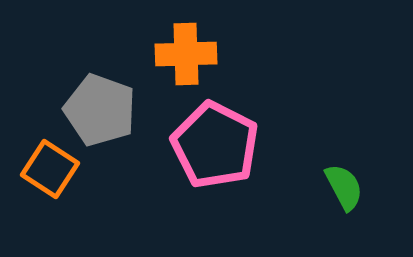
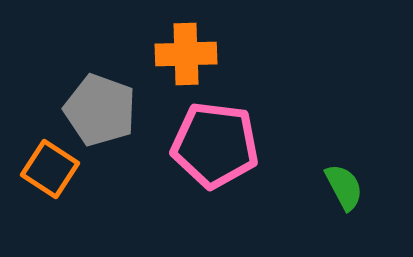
pink pentagon: rotated 20 degrees counterclockwise
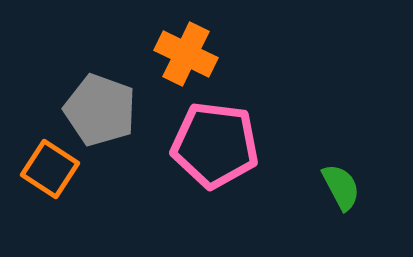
orange cross: rotated 28 degrees clockwise
green semicircle: moved 3 px left
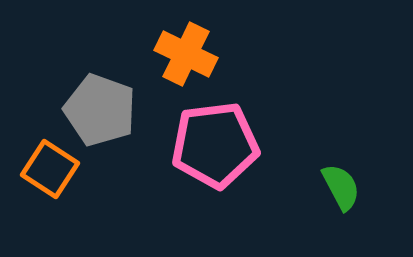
pink pentagon: rotated 14 degrees counterclockwise
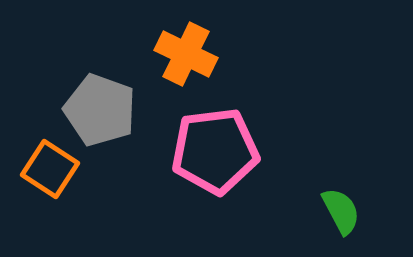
pink pentagon: moved 6 px down
green semicircle: moved 24 px down
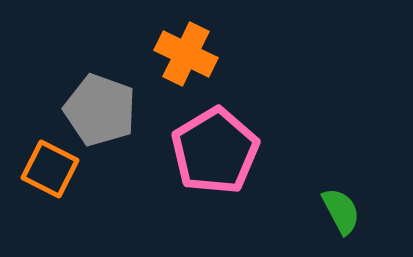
pink pentagon: rotated 24 degrees counterclockwise
orange square: rotated 6 degrees counterclockwise
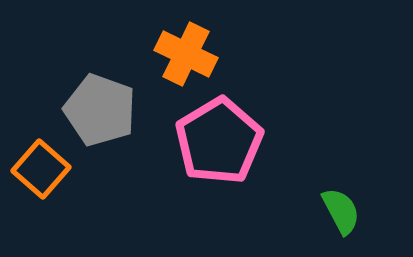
pink pentagon: moved 4 px right, 10 px up
orange square: moved 9 px left; rotated 14 degrees clockwise
